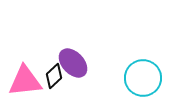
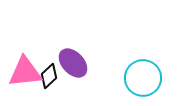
black diamond: moved 5 px left
pink triangle: moved 9 px up
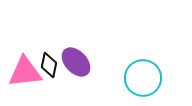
purple ellipse: moved 3 px right, 1 px up
black diamond: moved 11 px up; rotated 35 degrees counterclockwise
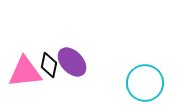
purple ellipse: moved 4 px left
cyan circle: moved 2 px right, 5 px down
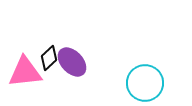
black diamond: moved 7 px up; rotated 35 degrees clockwise
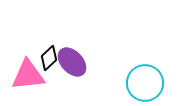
pink triangle: moved 3 px right, 3 px down
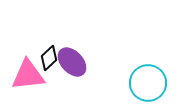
cyan circle: moved 3 px right
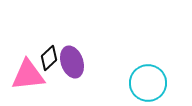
purple ellipse: rotated 24 degrees clockwise
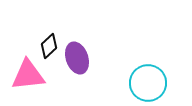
black diamond: moved 12 px up
purple ellipse: moved 5 px right, 4 px up
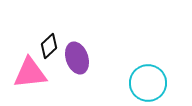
pink triangle: moved 2 px right, 2 px up
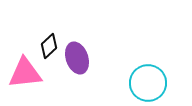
pink triangle: moved 5 px left
